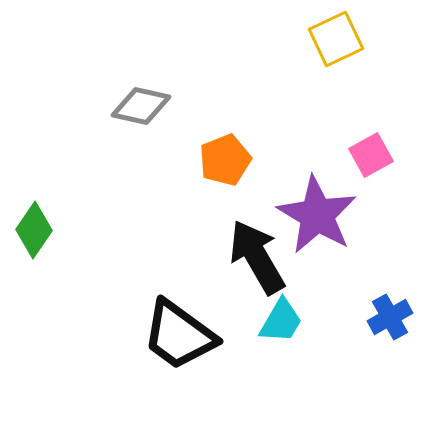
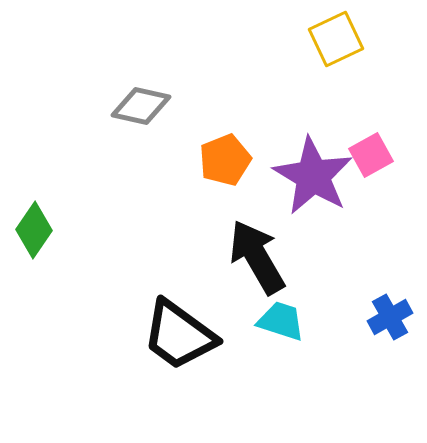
purple star: moved 4 px left, 39 px up
cyan trapezoid: rotated 102 degrees counterclockwise
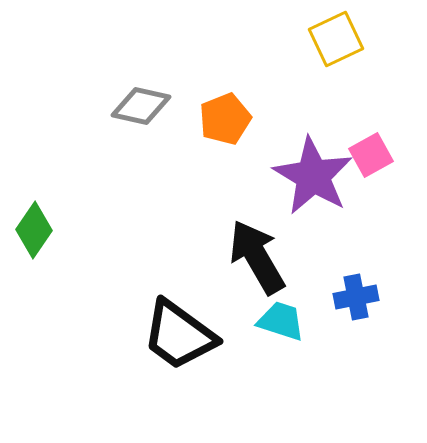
orange pentagon: moved 41 px up
blue cross: moved 34 px left, 20 px up; rotated 18 degrees clockwise
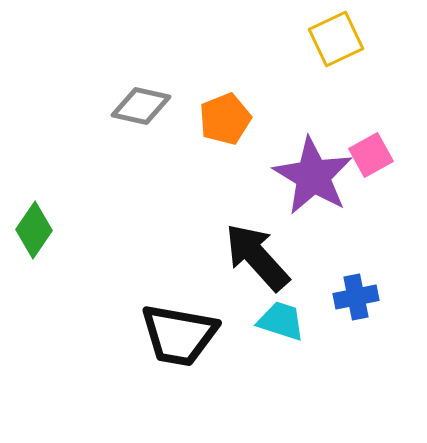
black arrow: rotated 12 degrees counterclockwise
black trapezoid: rotated 26 degrees counterclockwise
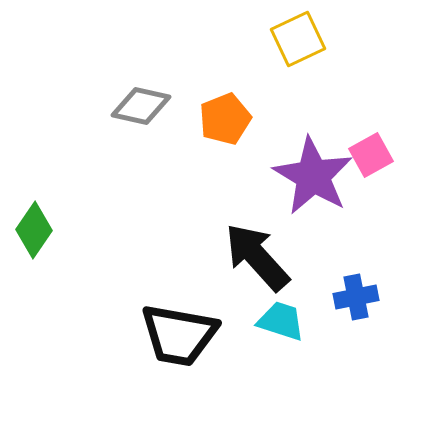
yellow square: moved 38 px left
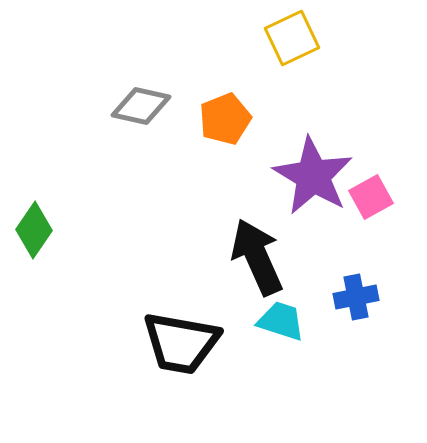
yellow square: moved 6 px left, 1 px up
pink square: moved 42 px down
black arrow: rotated 18 degrees clockwise
black trapezoid: moved 2 px right, 8 px down
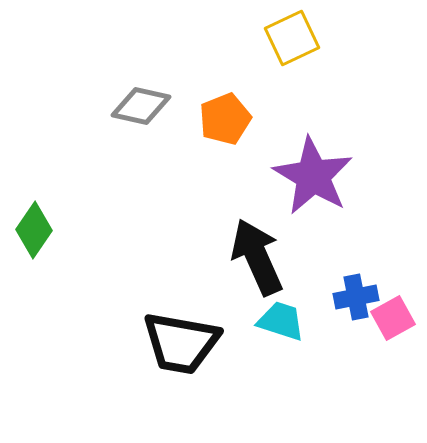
pink square: moved 22 px right, 121 px down
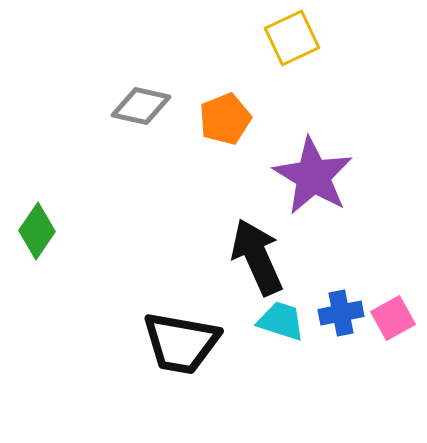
green diamond: moved 3 px right, 1 px down
blue cross: moved 15 px left, 16 px down
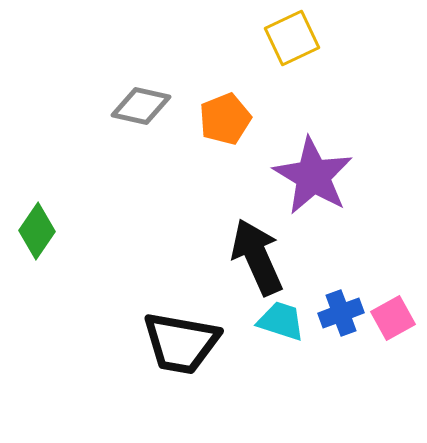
blue cross: rotated 9 degrees counterclockwise
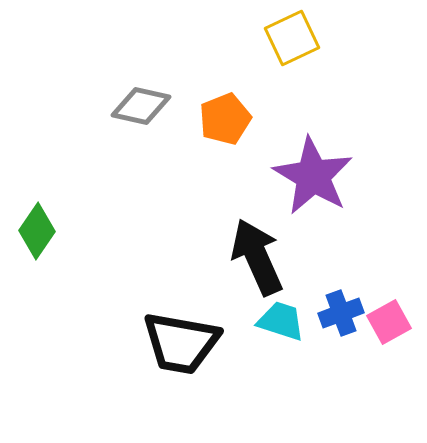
pink square: moved 4 px left, 4 px down
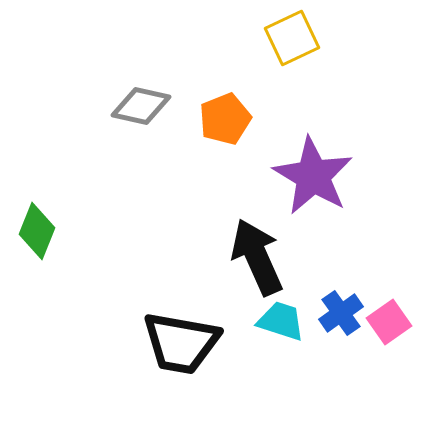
green diamond: rotated 12 degrees counterclockwise
blue cross: rotated 15 degrees counterclockwise
pink square: rotated 6 degrees counterclockwise
